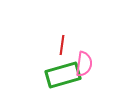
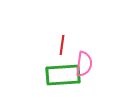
green rectangle: rotated 12 degrees clockwise
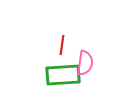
pink semicircle: moved 1 px right, 1 px up
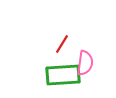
red line: moved 1 px up; rotated 24 degrees clockwise
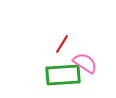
pink semicircle: rotated 65 degrees counterclockwise
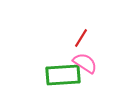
red line: moved 19 px right, 6 px up
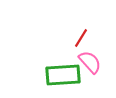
pink semicircle: moved 5 px right, 1 px up; rotated 15 degrees clockwise
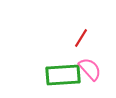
pink semicircle: moved 7 px down
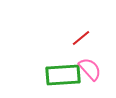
red line: rotated 18 degrees clockwise
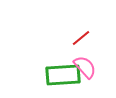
pink semicircle: moved 5 px left, 2 px up
